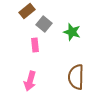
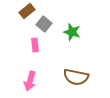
brown semicircle: rotated 80 degrees counterclockwise
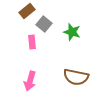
pink rectangle: moved 3 px left, 3 px up
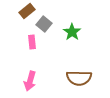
green star: rotated 18 degrees clockwise
brown semicircle: moved 3 px right, 1 px down; rotated 10 degrees counterclockwise
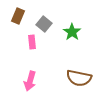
brown rectangle: moved 9 px left, 5 px down; rotated 28 degrees counterclockwise
brown semicircle: rotated 10 degrees clockwise
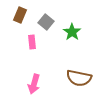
brown rectangle: moved 2 px right, 1 px up
gray square: moved 2 px right, 2 px up
pink arrow: moved 4 px right, 3 px down
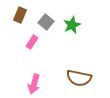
green star: moved 7 px up; rotated 12 degrees clockwise
pink rectangle: rotated 40 degrees clockwise
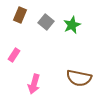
pink rectangle: moved 18 px left, 13 px down
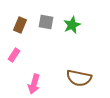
brown rectangle: moved 10 px down
gray square: rotated 28 degrees counterclockwise
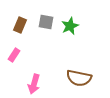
green star: moved 2 px left, 1 px down
